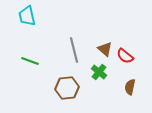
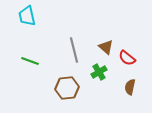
brown triangle: moved 1 px right, 2 px up
red semicircle: moved 2 px right, 2 px down
green cross: rotated 21 degrees clockwise
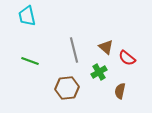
brown semicircle: moved 10 px left, 4 px down
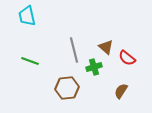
green cross: moved 5 px left, 5 px up; rotated 14 degrees clockwise
brown semicircle: moved 1 px right; rotated 21 degrees clockwise
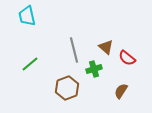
green line: moved 3 px down; rotated 60 degrees counterclockwise
green cross: moved 2 px down
brown hexagon: rotated 15 degrees counterclockwise
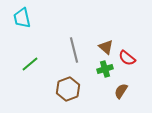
cyan trapezoid: moved 5 px left, 2 px down
green cross: moved 11 px right
brown hexagon: moved 1 px right, 1 px down
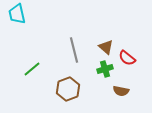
cyan trapezoid: moved 5 px left, 4 px up
green line: moved 2 px right, 5 px down
brown semicircle: rotated 112 degrees counterclockwise
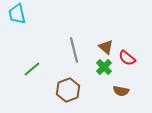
green cross: moved 1 px left, 2 px up; rotated 28 degrees counterclockwise
brown hexagon: moved 1 px down
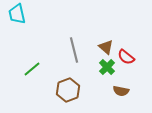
red semicircle: moved 1 px left, 1 px up
green cross: moved 3 px right
